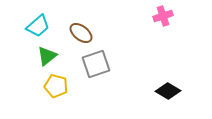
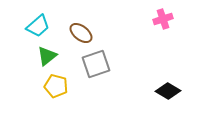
pink cross: moved 3 px down
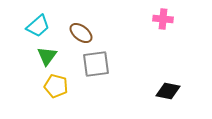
pink cross: rotated 24 degrees clockwise
green triangle: rotated 15 degrees counterclockwise
gray square: rotated 12 degrees clockwise
black diamond: rotated 20 degrees counterclockwise
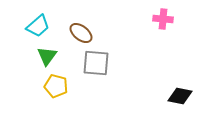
gray square: moved 1 px up; rotated 12 degrees clockwise
black diamond: moved 12 px right, 5 px down
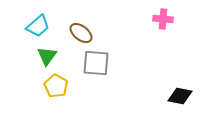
yellow pentagon: rotated 15 degrees clockwise
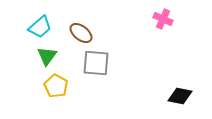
pink cross: rotated 18 degrees clockwise
cyan trapezoid: moved 2 px right, 1 px down
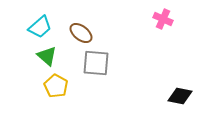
green triangle: rotated 25 degrees counterclockwise
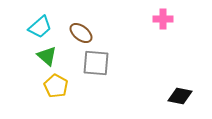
pink cross: rotated 24 degrees counterclockwise
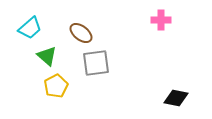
pink cross: moved 2 px left, 1 px down
cyan trapezoid: moved 10 px left, 1 px down
gray square: rotated 12 degrees counterclockwise
yellow pentagon: rotated 15 degrees clockwise
black diamond: moved 4 px left, 2 px down
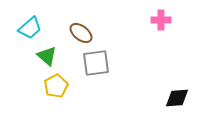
black diamond: moved 1 px right; rotated 15 degrees counterclockwise
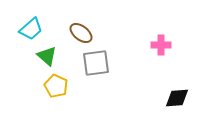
pink cross: moved 25 px down
cyan trapezoid: moved 1 px right, 1 px down
yellow pentagon: rotated 20 degrees counterclockwise
